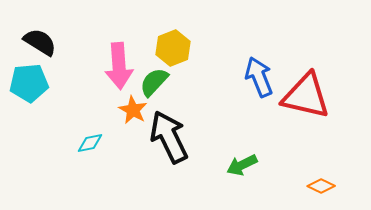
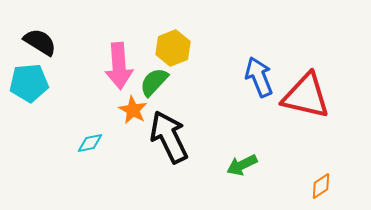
orange diamond: rotated 60 degrees counterclockwise
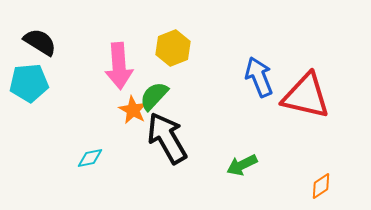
green semicircle: moved 14 px down
black arrow: moved 2 px left, 1 px down; rotated 4 degrees counterclockwise
cyan diamond: moved 15 px down
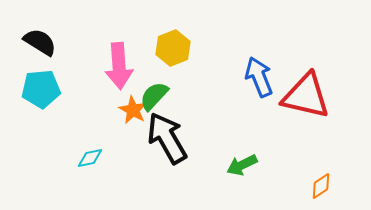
cyan pentagon: moved 12 px right, 6 px down
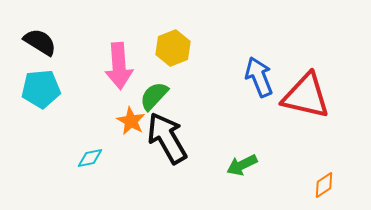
orange star: moved 2 px left, 11 px down
orange diamond: moved 3 px right, 1 px up
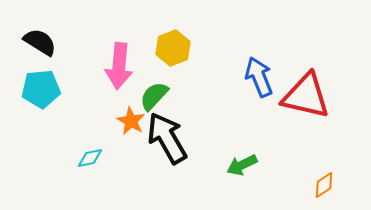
pink arrow: rotated 9 degrees clockwise
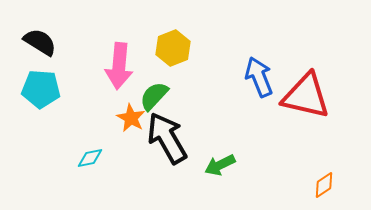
cyan pentagon: rotated 9 degrees clockwise
orange star: moved 3 px up
green arrow: moved 22 px left
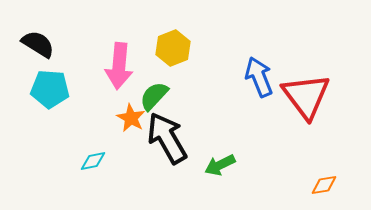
black semicircle: moved 2 px left, 2 px down
cyan pentagon: moved 9 px right
red triangle: rotated 40 degrees clockwise
cyan diamond: moved 3 px right, 3 px down
orange diamond: rotated 24 degrees clockwise
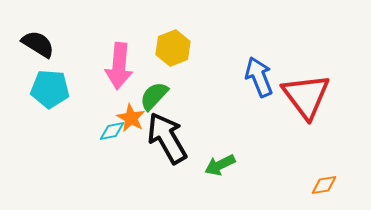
cyan diamond: moved 19 px right, 30 px up
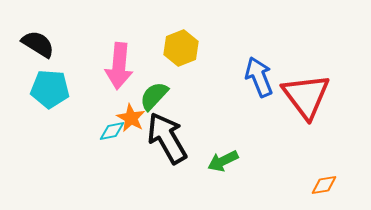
yellow hexagon: moved 8 px right
green arrow: moved 3 px right, 4 px up
